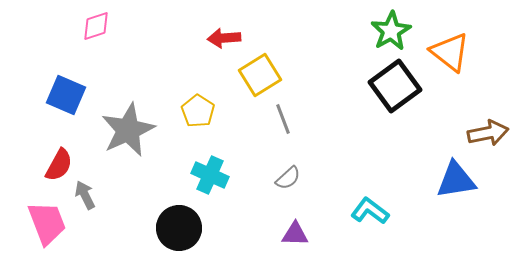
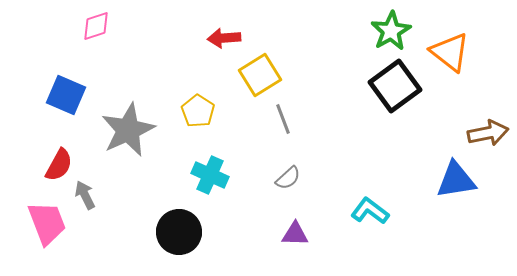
black circle: moved 4 px down
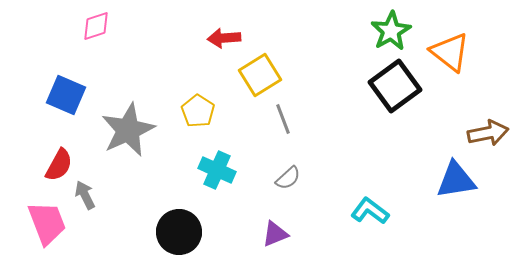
cyan cross: moved 7 px right, 5 px up
purple triangle: moved 20 px left; rotated 24 degrees counterclockwise
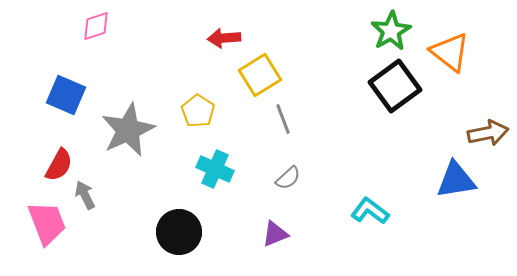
cyan cross: moved 2 px left, 1 px up
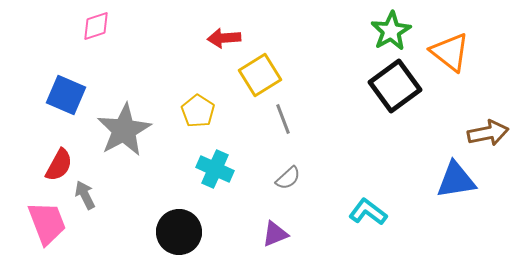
gray star: moved 4 px left; rotated 4 degrees counterclockwise
cyan L-shape: moved 2 px left, 1 px down
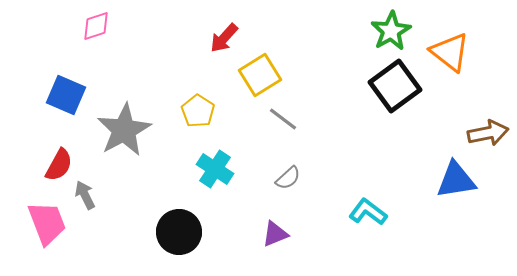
red arrow: rotated 44 degrees counterclockwise
gray line: rotated 32 degrees counterclockwise
cyan cross: rotated 9 degrees clockwise
